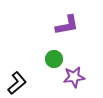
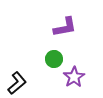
purple L-shape: moved 2 px left, 2 px down
purple star: rotated 25 degrees counterclockwise
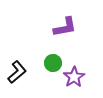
green circle: moved 1 px left, 4 px down
black L-shape: moved 11 px up
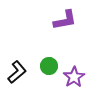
purple L-shape: moved 7 px up
green circle: moved 4 px left, 3 px down
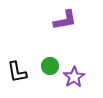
green circle: moved 1 px right
black L-shape: rotated 120 degrees clockwise
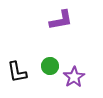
purple L-shape: moved 4 px left
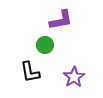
green circle: moved 5 px left, 21 px up
black L-shape: moved 13 px right
